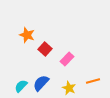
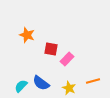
red square: moved 6 px right; rotated 32 degrees counterclockwise
blue semicircle: rotated 96 degrees counterclockwise
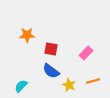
orange star: rotated 21 degrees counterclockwise
pink rectangle: moved 19 px right, 6 px up
blue semicircle: moved 10 px right, 12 px up
yellow star: moved 3 px up
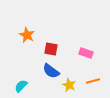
orange star: rotated 28 degrees clockwise
pink rectangle: rotated 64 degrees clockwise
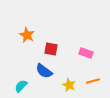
blue semicircle: moved 7 px left
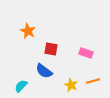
orange star: moved 1 px right, 4 px up
yellow star: moved 2 px right
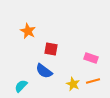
pink rectangle: moved 5 px right, 5 px down
yellow star: moved 2 px right, 1 px up
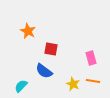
pink rectangle: rotated 56 degrees clockwise
orange line: rotated 24 degrees clockwise
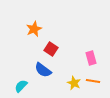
orange star: moved 6 px right, 2 px up; rotated 21 degrees clockwise
red square: rotated 24 degrees clockwise
blue semicircle: moved 1 px left, 1 px up
yellow star: moved 1 px right, 1 px up
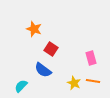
orange star: rotated 28 degrees counterclockwise
